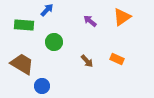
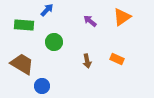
brown arrow: rotated 32 degrees clockwise
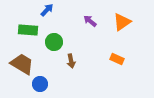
orange triangle: moved 5 px down
green rectangle: moved 4 px right, 5 px down
brown arrow: moved 16 px left
blue circle: moved 2 px left, 2 px up
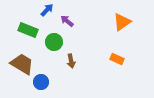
purple arrow: moved 23 px left
green rectangle: rotated 18 degrees clockwise
blue circle: moved 1 px right, 2 px up
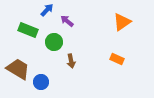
brown trapezoid: moved 4 px left, 5 px down
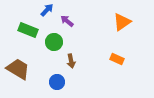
blue circle: moved 16 px right
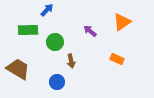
purple arrow: moved 23 px right, 10 px down
green rectangle: rotated 24 degrees counterclockwise
green circle: moved 1 px right
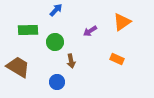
blue arrow: moved 9 px right
purple arrow: rotated 72 degrees counterclockwise
brown trapezoid: moved 2 px up
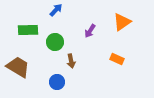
purple arrow: rotated 24 degrees counterclockwise
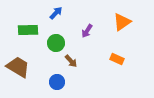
blue arrow: moved 3 px down
purple arrow: moved 3 px left
green circle: moved 1 px right, 1 px down
brown arrow: rotated 32 degrees counterclockwise
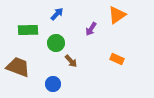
blue arrow: moved 1 px right, 1 px down
orange triangle: moved 5 px left, 7 px up
purple arrow: moved 4 px right, 2 px up
brown trapezoid: rotated 10 degrees counterclockwise
blue circle: moved 4 px left, 2 px down
